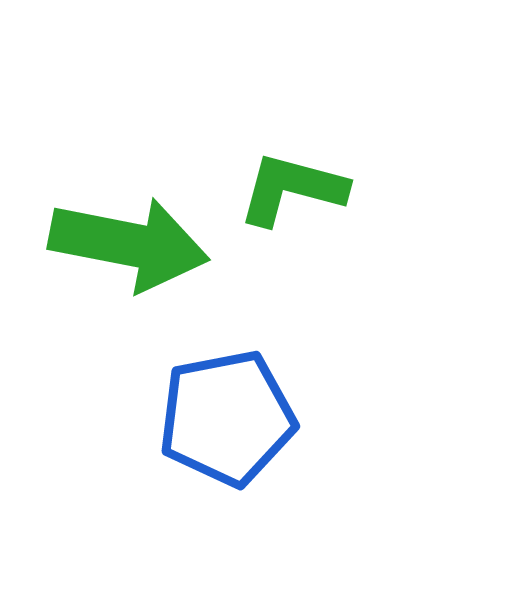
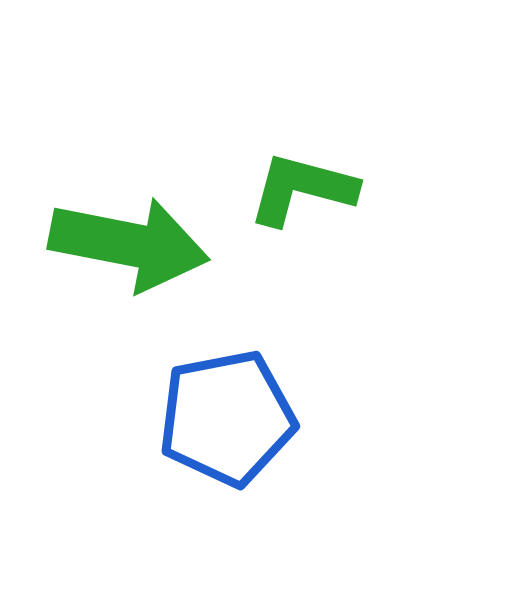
green L-shape: moved 10 px right
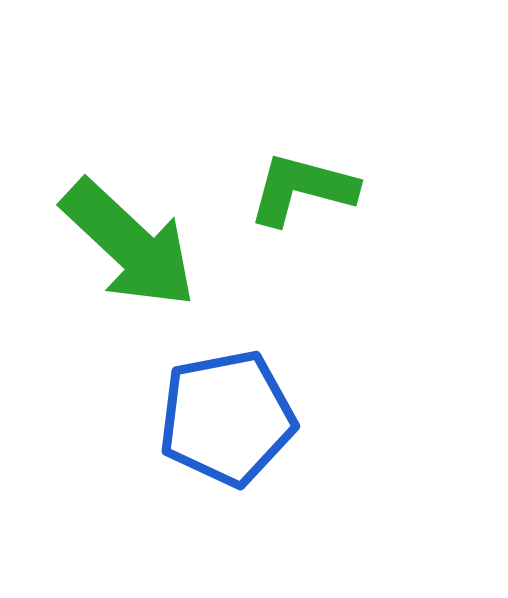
green arrow: rotated 32 degrees clockwise
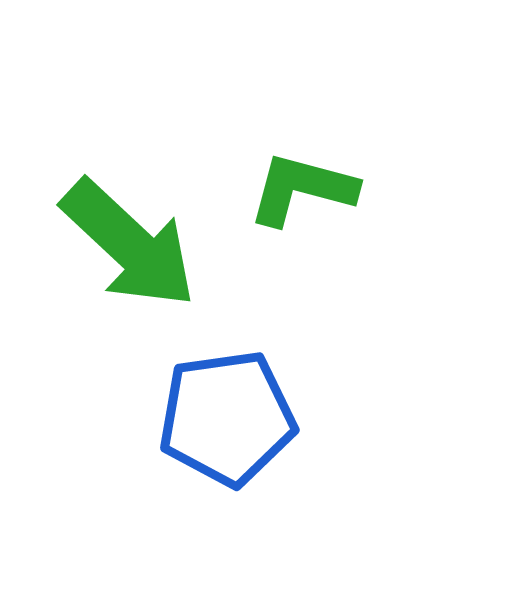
blue pentagon: rotated 3 degrees clockwise
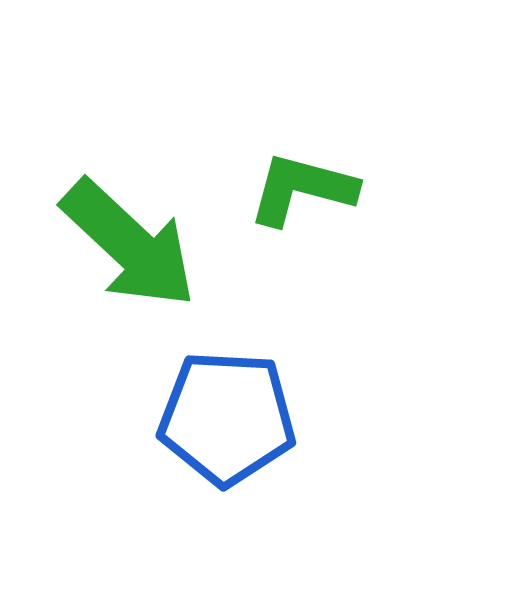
blue pentagon: rotated 11 degrees clockwise
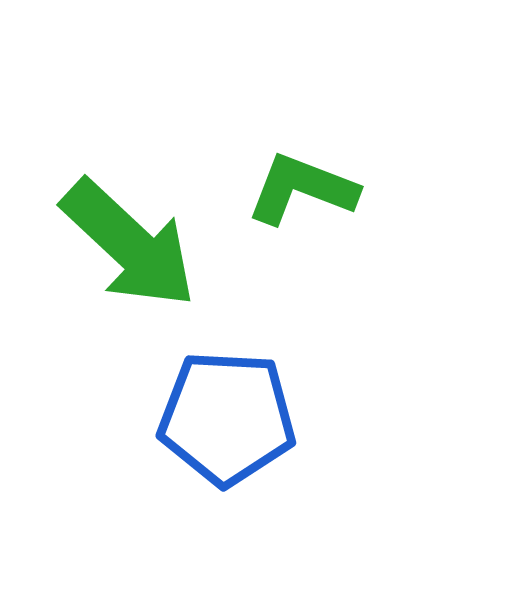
green L-shape: rotated 6 degrees clockwise
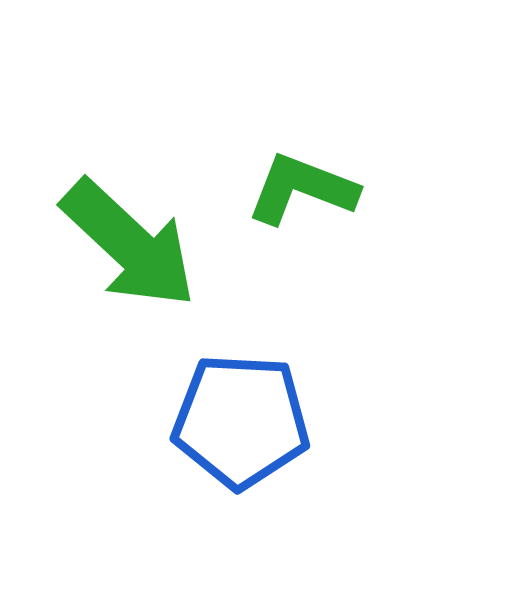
blue pentagon: moved 14 px right, 3 px down
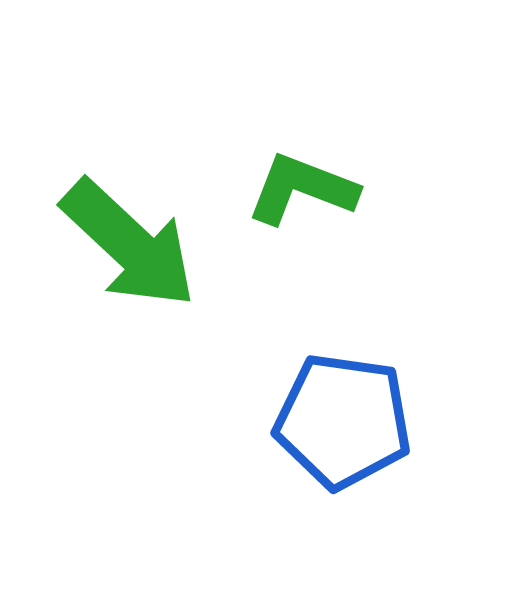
blue pentagon: moved 102 px right; rotated 5 degrees clockwise
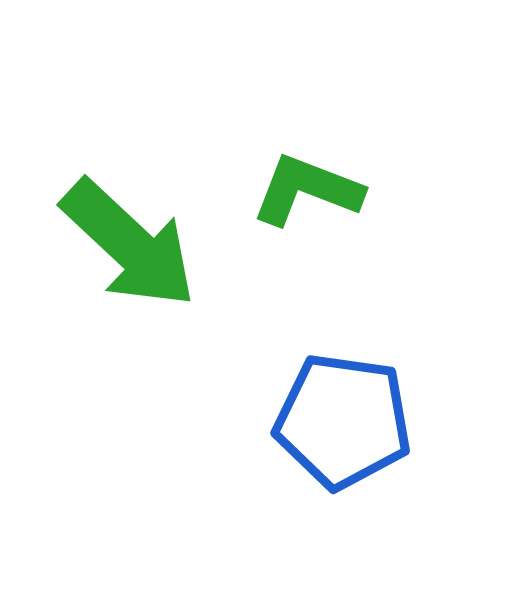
green L-shape: moved 5 px right, 1 px down
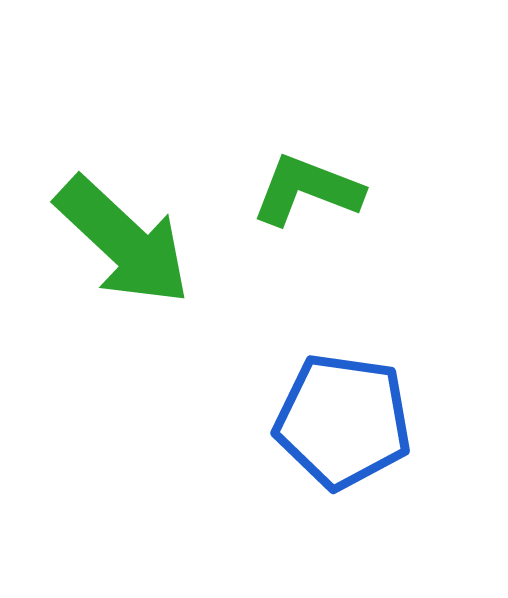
green arrow: moved 6 px left, 3 px up
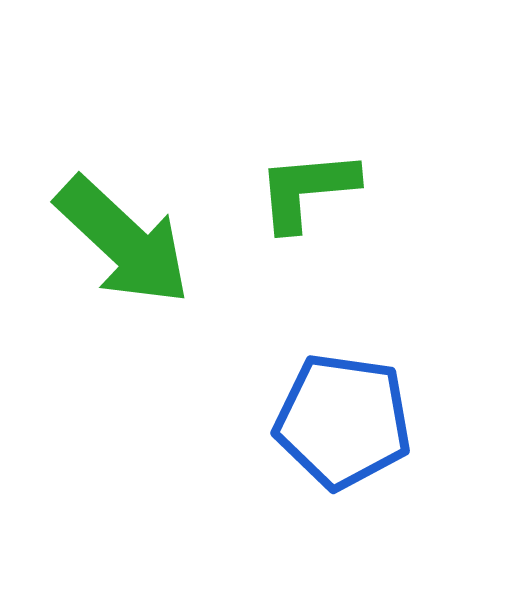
green L-shape: rotated 26 degrees counterclockwise
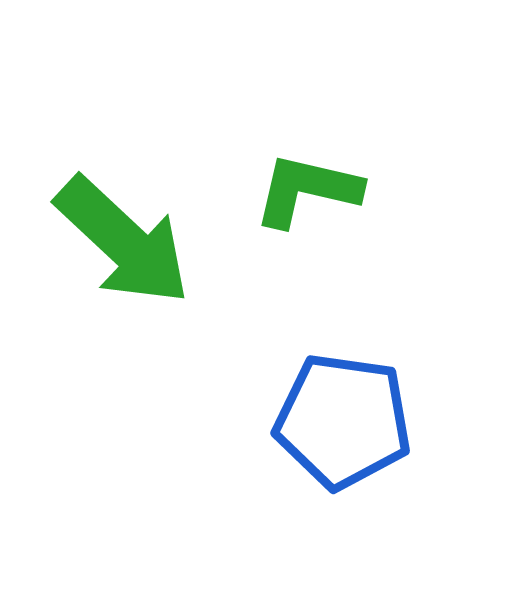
green L-shape: rotated 18 degrees clockwise
